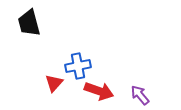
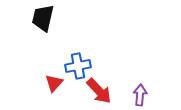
black trapezoid: moved 14 px right, 5 px up; rotated 28 degrees clockwise
red arrow: rotated 28 degrees clockwise
purple arrow: rotated 45 degrees clockwise
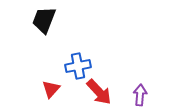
black trapezoid: moved 1 px right, 2 px down; rotated 8 degrees clockwise
red triangle: moved 3 px left, 6 px down
red arrow: moved 1 px down
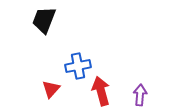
red arrow: moved 2 px right, 1 px up; rotated 152 degrees counterclockwise
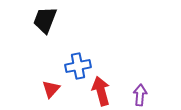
black trapezoid: moved 1 px right
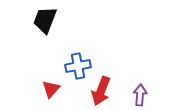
red arrow: rotated 144 degrees counterclockwise
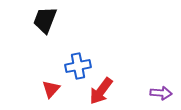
red arrow: rotated 16 degrees clockwise
purple arrow: moved 21 px right, 2 px up; rotated 90 degrees clockwise
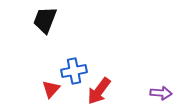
blue cross: moved 4 px left, 5 px down
red arrow: moved 2 px left
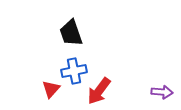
black trapezoid: moved 26 px right, 13 px down; rotated 40 degrees counterclockwise
purple arrow: moved 1 px right, 1 px up
